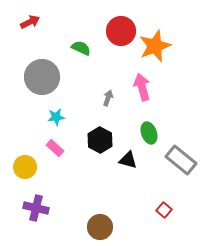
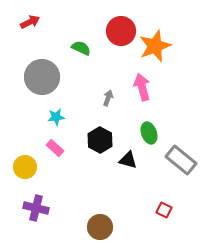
red square: rotated 14 degrees counterclockwise
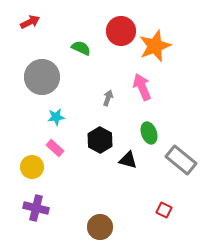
pink arrow: rotated 8 degrees counterclockwise
yellow circle: moved 7 px right
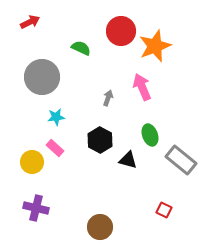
green ellipse: moved 1 px right, 2 px down
yellow circle: moved 5 px up
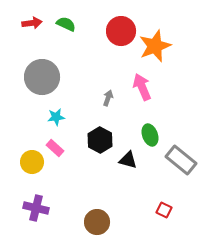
red arrow: moved 2 px right, 1 px down; rotated 18 degrees clockwise
green semicircle: moved 15 px left, 24 px up
brown circle: moved 3 px left, 5 px up
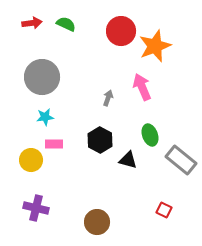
cyan star: moved 11 px left
pink rectangle: moved 1 px left, 4 px up; rotated 42 degrees counterclockwise
yellow circle: moved 1 px left, 2 px up
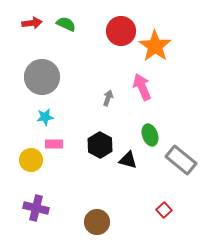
orange star: rotated 16 degrees counterclockwise
black hexagon: moved 5 px down
red square: rotated 21 degrees clockwise
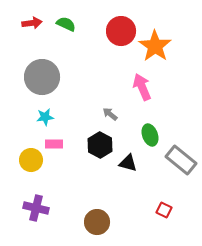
gray arrow: moved 2 px right, 16 px down; rotated 70 degrees counterclockwise
black triangle: moved 3 px down
red square: rotated 21 degrees counterclockwise
